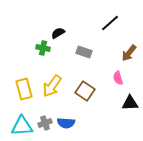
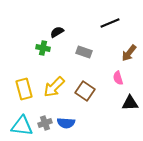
black line: rotated 18 degrees clockwise
black semicircle: moved 1 px left, 1 px up
yellow arrow: moved 2 px right, 1 px down; rotated 10 degrees clockwise
cyan triangle: rotated 10 degrees clockwise
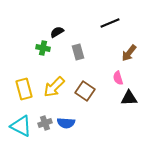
gray rectangle: moved 6 px left; rotated 56 degrees clockwise
black triangle: moved 1 px left, 5 px up
cyan triangle: moved 1 px left; rotated 20 degrees clockwise
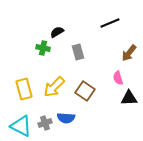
blue semicircle: moved 5 px up
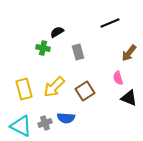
brown square: rotated 24 degrees clockwise
black triangle: rotated 24 degrees clockwise
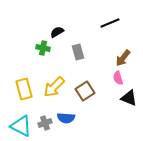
brown arrow: moved 6 px left, 5 px down
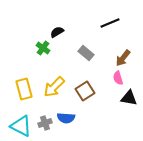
green cross: rotated 24 degrees clockwise
gray rectangle: moved 8 px right, 1 px down; rotated 35 degrees counterclockwise
black triangle: rotated 12 degrees counterclockwise
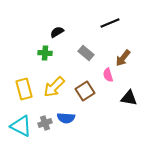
green cross: moved 2 px right, 5 px down; rotated 32 degrees counterclockwise
pink semicircle: moved 10 px left, 3 px up
